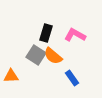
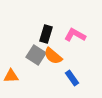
black rectangle: moved 1 px down
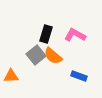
gray square: rotated 18 degrees clockwise
blue rectangle: moved 7 px right, 2 px up; rotated 35 degrees counterclockwise
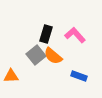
pink L-shape: rotated 20 degrees clockwise
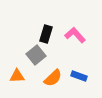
orange semicircle: moved 22 px down; rotated 84 degrees counterclockwise
orange triangle: moved 6 px right
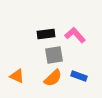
black rectangle: rotated 66 degrees clockwise
gray square: moved 18 px right; rotated 30 degrees clockwise
orange triangle: rotated 28 degrees clockwise
